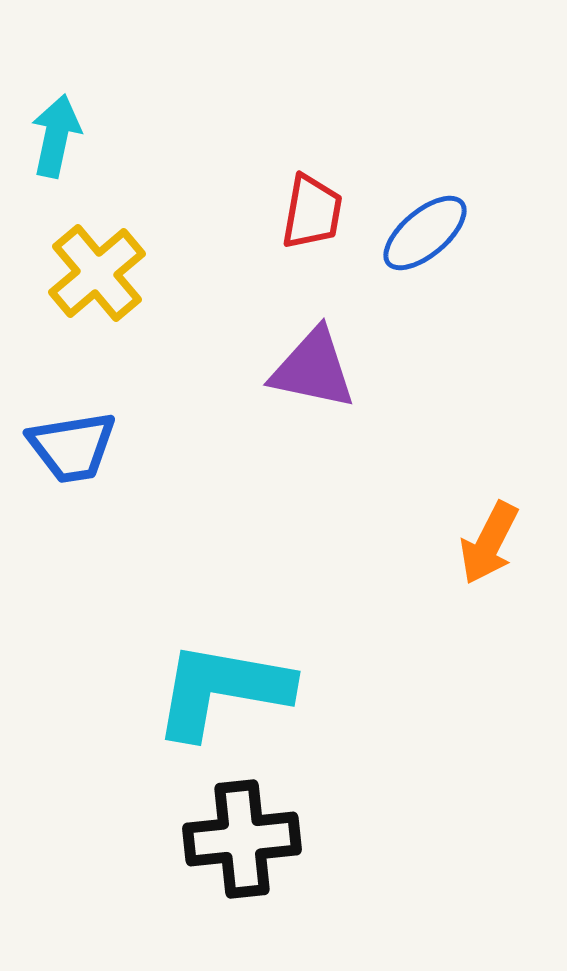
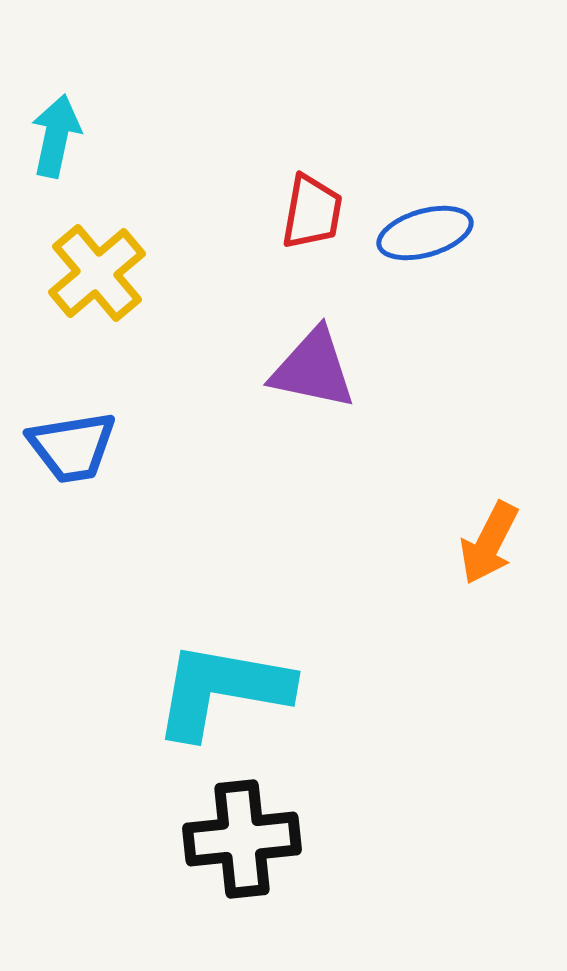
blue ellipse: rotated 24 degrees clockwise
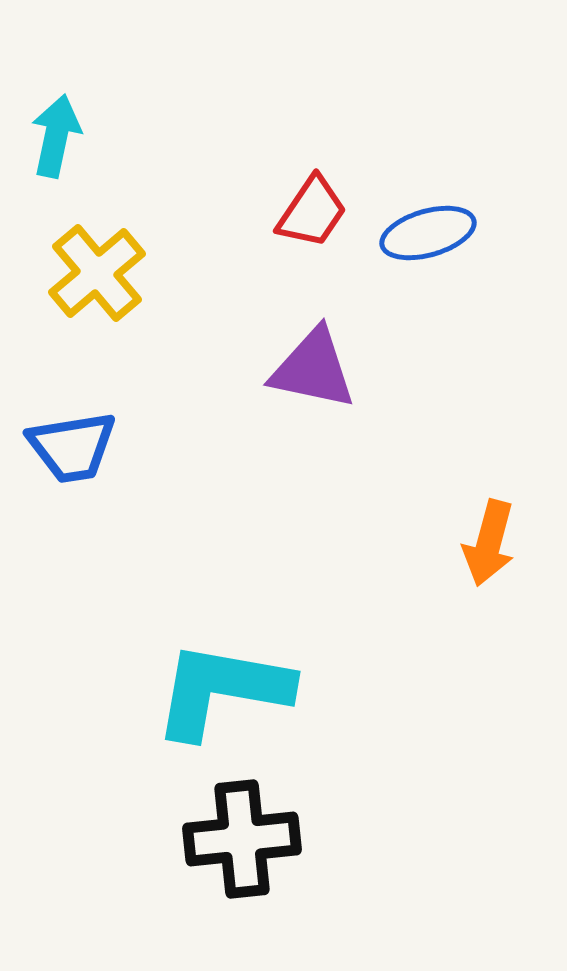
red trapezoid: rotated 24 degrees clockwise
blue ellipse: moved 3 px right
orange arrow: rotated 12 degrees counterclockwise
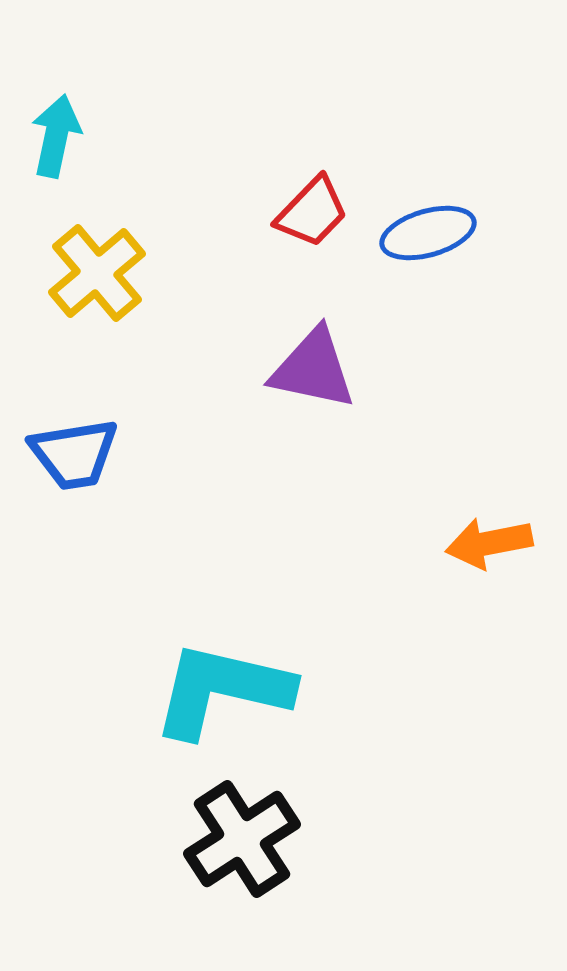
red trapezoid: rotated 10 degrees clockwise
blue trapezoid: moved 2 px right, 7 px down
orange arrow: rotated 64 degrees clockwise
cyan L-shape: rotated 3 degrees clockwise
black cross: rotated 27 degrees counterclockwise
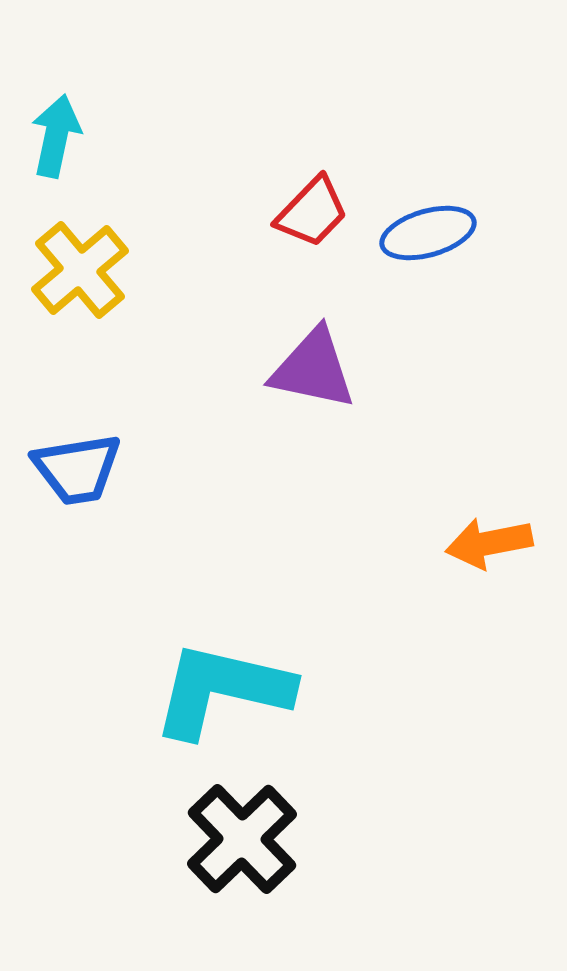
yellow cross: moved 17 px left, 3 px up
blue trapezoid: moved 3 px right, 15 px down
black cross: rotated 11 degrees counterclockwise
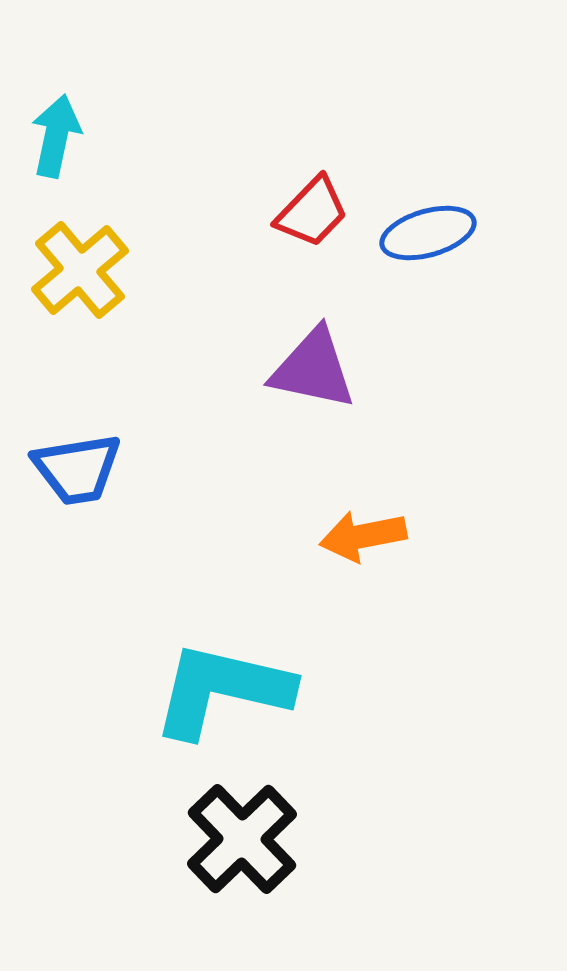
orange arrow: moved 126 px left, 7 px up
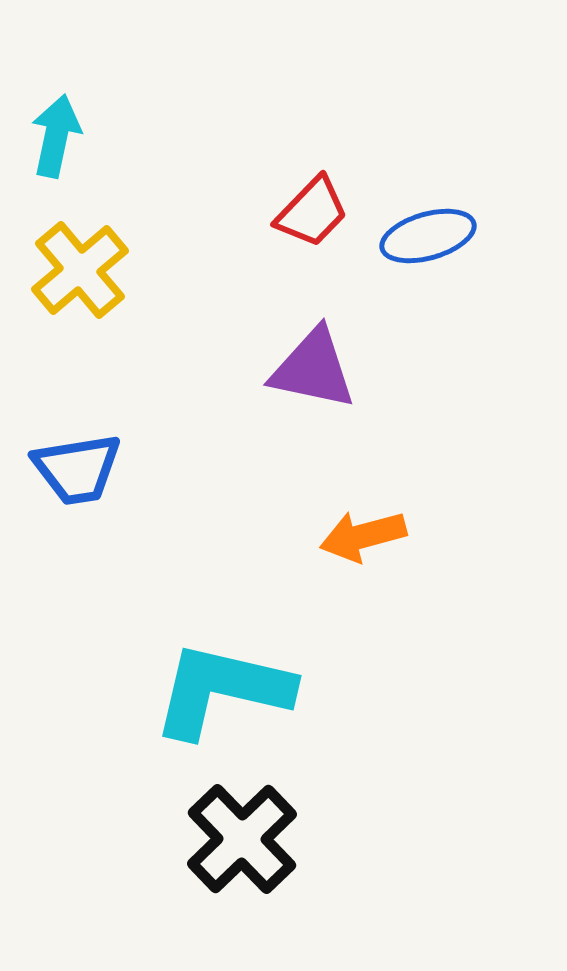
blue ellipse: moved 3 px down
orange arrow: rotated 4 degrees counterclockwise
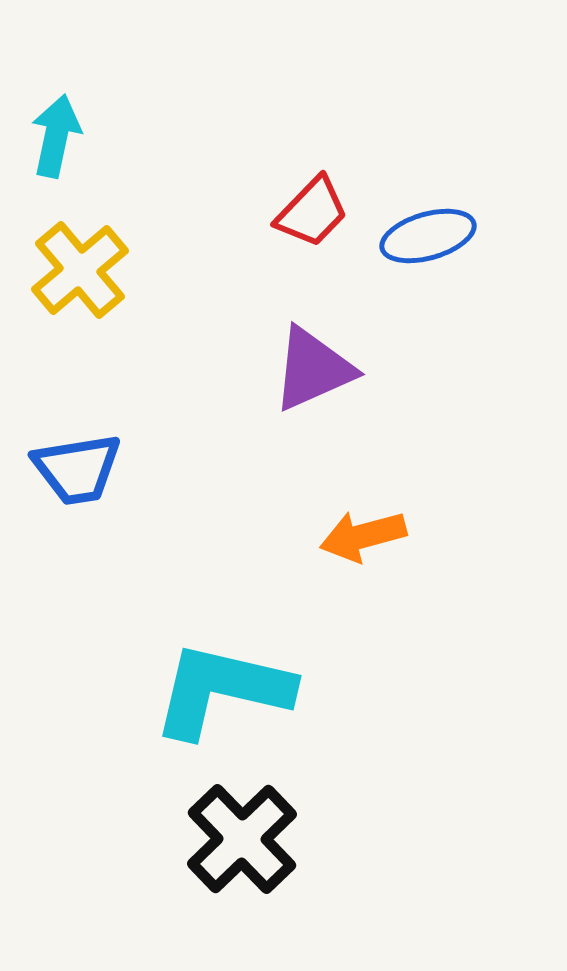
purple triangle: rotated 36 degrees counterclockwise
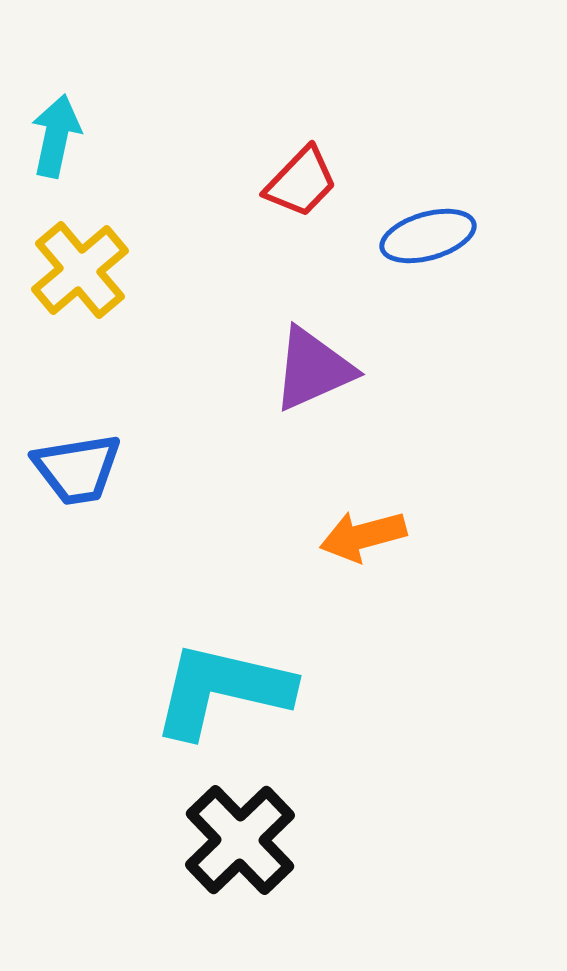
red trapezoid: moved 11 px left, 30 px up
black cross: moved 2 px left, 1 px down
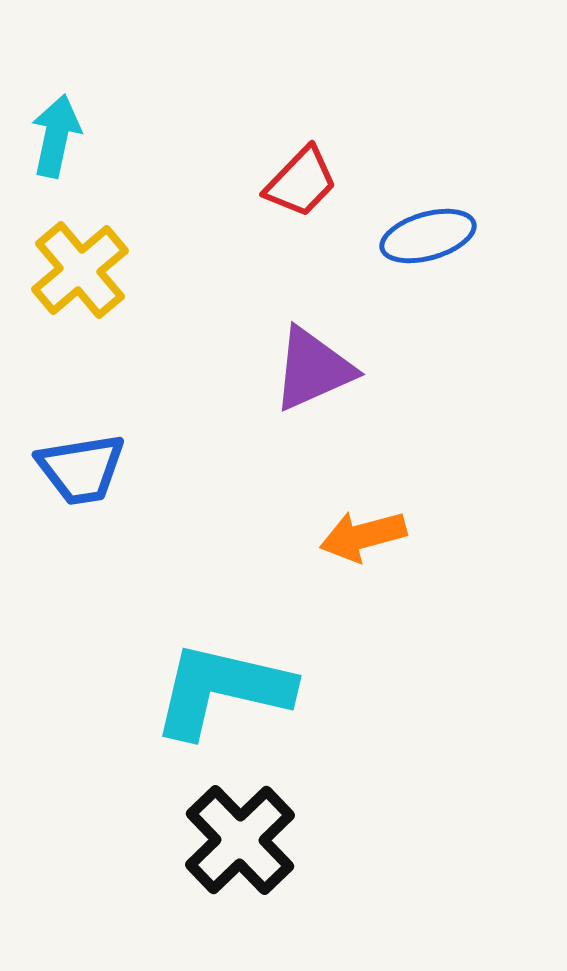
blue trapezoid: moved 4 px right
